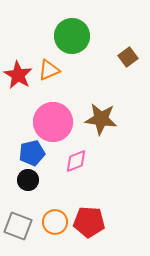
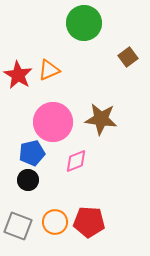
green circle: moved 12 px right, 13 px up
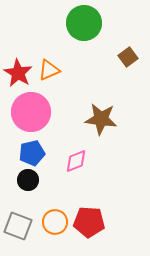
red star: moved 2 px up
pink circle: moved 22 px left, 10 px up
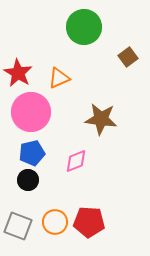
green circle: moved 4 px down
orange triangle: moved 10 px right, 8 px down
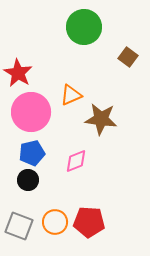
brown square: rotated 18 degrees counterclockwise
orange triangle: moved 12 px right, 17 px down
gray square: moved 1 px right
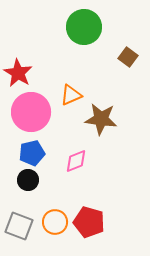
red pentagon: rotated 12 degrees clockwise
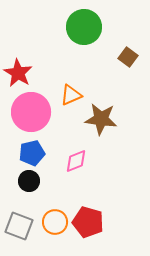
black circle: moved 1 px right, 1 px down
red pentagon: moved 1 px left
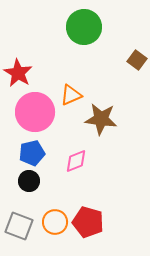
brown square: moved 9 px right, 3 px down
pink circle: moved 4 px right
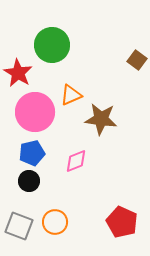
green circle: moved 32 px left, 18 px down
red pentagon: moved 34 px right; rotated 8 degrees clockwise
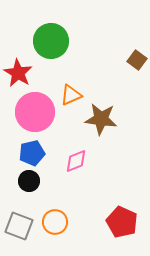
green circle: moved 1 px left, 4 px up
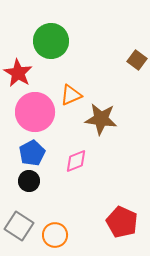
blue pentagon: rotated 15 degrees counterclockwise
orange circle: moved 13 px down
gray square: rotated 12 degrees clockwise
